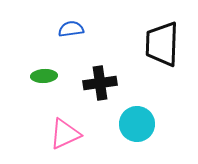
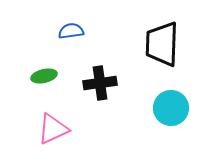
blue semicircle: moved 2 px down
green ellipse: rotated 10 degrees counterclockwise
cyan circle: moved 34 px right, 16 px up
pink triangle: moved 12 px left, 5 px up
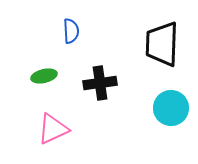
blue semicircle: rotated 95 degrees clockwise
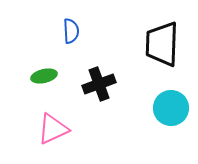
black cross: moved 1 px left, 1 px down; rotated 12 degrees counterclockwise
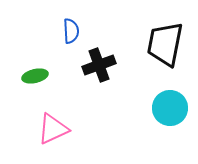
black trapezoid: moved 3 px right; rotated 9 degrees clockwise
green ellipse: moved 9 px left
black cross: moved 19 px up
cyan circle: moved 1 px left
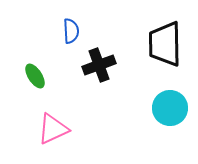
black trapezoid: rotated 12 degrees counterclockwise
green ellipse: rotated 70 degrees clockwise
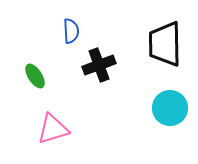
pink triangle: rotated 8 degrees clockwise
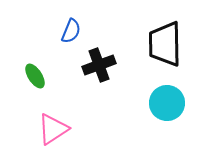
blue semicircle: rotated 25 degrees clockwise
cyan circle: moved 3 px left, 5 px up
pink triangle: rotated 16 degrees counterclockwise
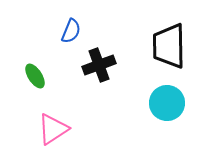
black trapezoid: moved 4 px right, 2 px down
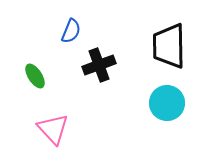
pink triangle: rotated 40 degrees counterclockwise
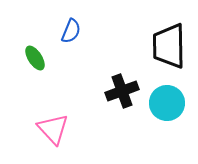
black cross: moved 23 px right, 26 px down
green ellipse: moved 18 px up
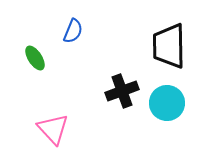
blue semicircle: moved 2 px right
